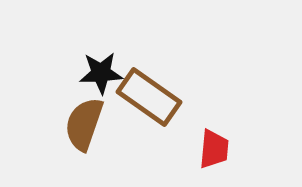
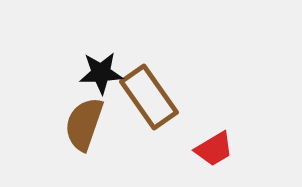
brown rectangle: rotated 20 degrees clockwise
red trapezoid: rotated 54 degrees clockwise
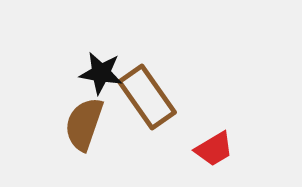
black star: rotated 12 degrees clockwise
brown rectangle: moved 2 px left
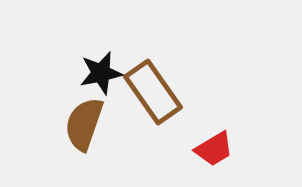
black star: rotated 21 degrees counterclockwise
brown rectangle: moved 6 px right, 5 px up
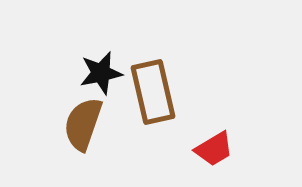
brown rectangle: rotated 22 degrees clockwise
brown semicircle: moved 1 px left
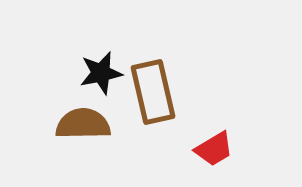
brown semicircle: rotated 70 degrees clockwise
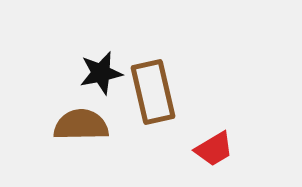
brown semicircle: moved 2 px left, 1 px down
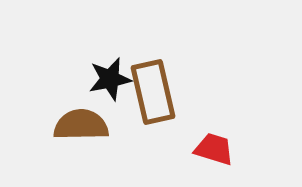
black star: moved 9 px right, 6 px down
red trapezoid: rotated 132 degrees counterclockwise
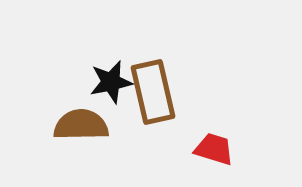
black star: moved 1 px right, 3 px down
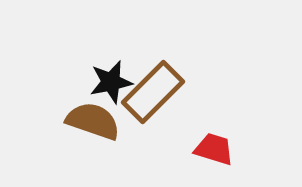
brown rectangle: rotated 58 degrees clockwise
brown semicircle: moved 12 px right, 4 px up; rotated 20 degrees clockwise
